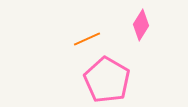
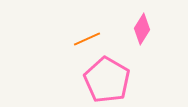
pink diamond: moved 1 px right, 4 px down
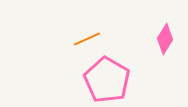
pink diamond: moved 23 px right, 10 px down
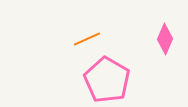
pink diamond: rotated 8 degrees counterclockwise
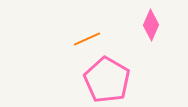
pink diamond: moved 14 px left, 14 px up
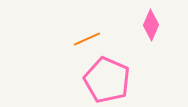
pink pentagon: rotated 6 degrees counterclockwise
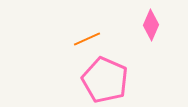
pink pentagon: moved 2 px left
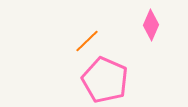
orange line: moved 2 px down; rotated 20 degrees counterclockwise
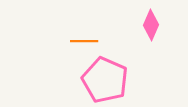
orange line: moved 3 px left; rotated 44 degrees clockwise
